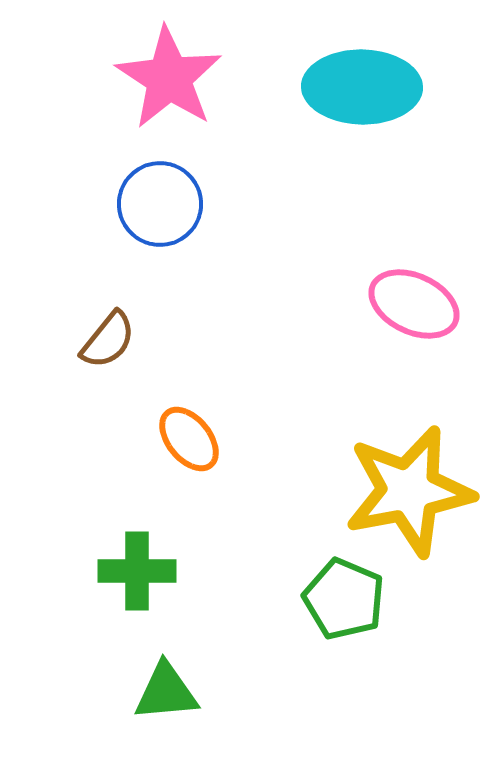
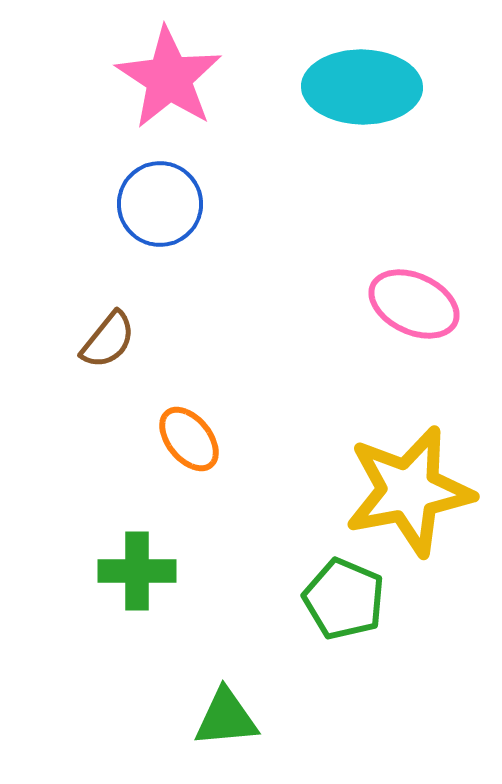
green triangle: moved 60 px right, 26 px down
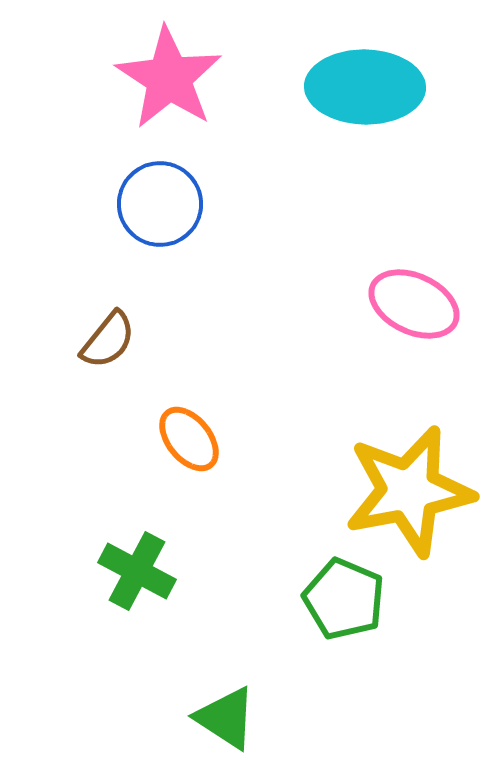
cyan ellipse: moved 3 px right
green cross: rotated 28 degrees clockwise
green triangle: rotated 38 degrees clockwise
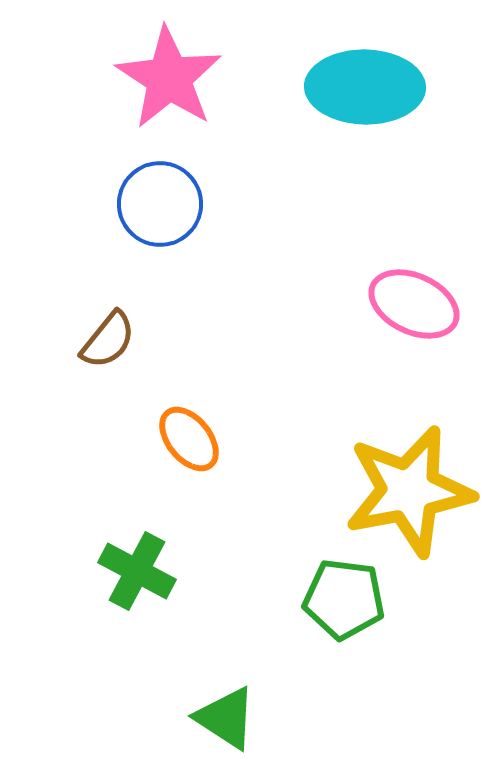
green pentagon: rotated 16 degrees counterclockwise
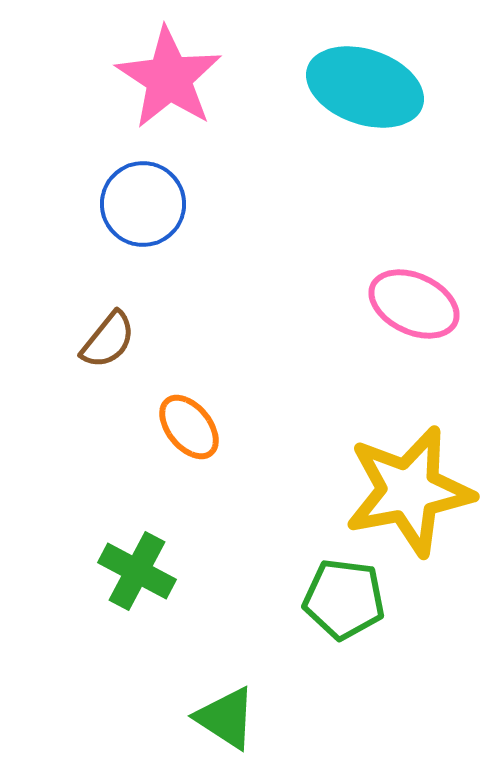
cyan ellipse: rotated 18 degrees clockwise
blue circle: moved 17 px left
orange ellipse: moved 12 px up
